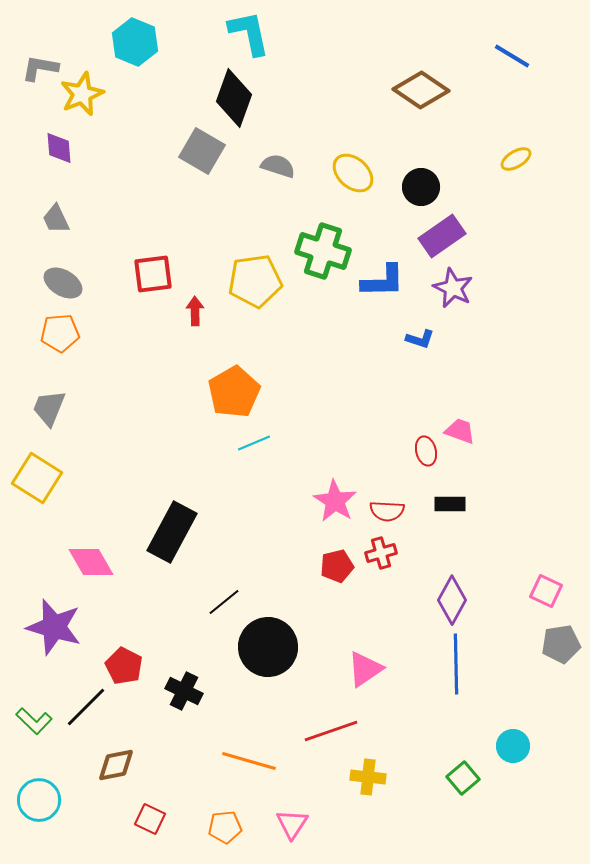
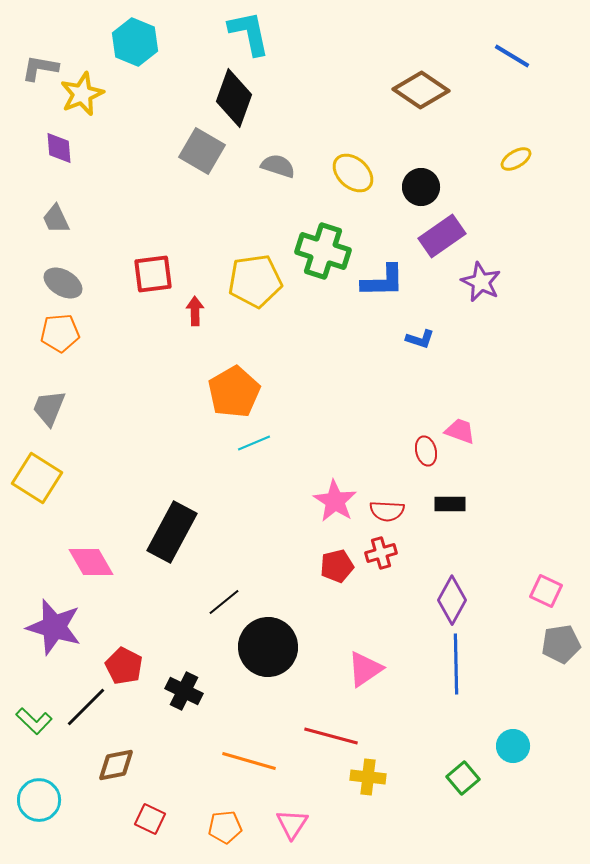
purple star at (453, 288): moved 28 px right, 6 px up
red line at (331, 731): moved 5 px down; rotated 34 degrees clockwise
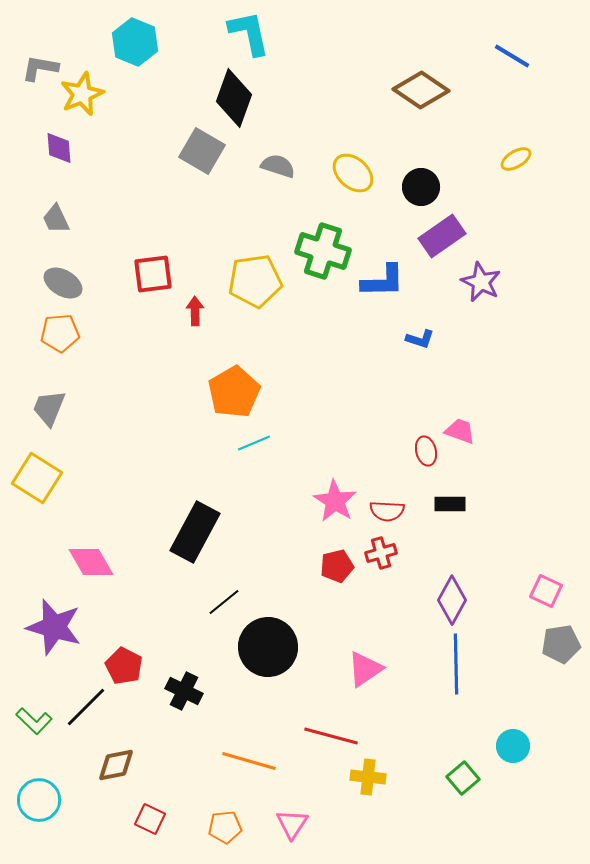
black rectangle at (172, 532): moved 23 px right
